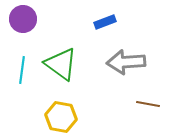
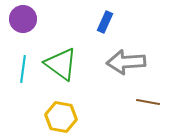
blue rectangle: rotated 45 degrees counterclockwise
cyan line: moved 1 px right, 1 px up
brown line: moved 2 px up
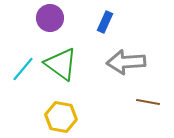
purple circle: moved 27 px right, 1 px up
cyan line: rotated 32 degrees clockwise
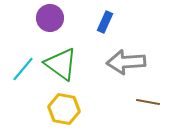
yellow hexagon: moved 3 px right, 8 px up
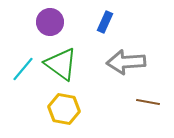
purple circle: moved 4 px down
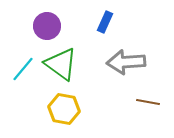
purple circle: moved 3 px left, 4 px down
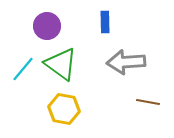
blue rectangle: rotated 25 degrees counterclockwise
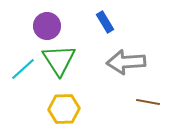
blue rectangle: rotated 30 degrees counterclockwise
green triangle: moved 2 px left, 4 px up; rotated 21 degrees clockwise
cyan line: rotated 8 degrees clockwise
yellow hexagon: rotated 12 degrees counterclockwise
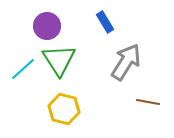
gray arrow: rotated 126 degrees clockwise
yellow hexagon: rotated 16 degrees clockwise
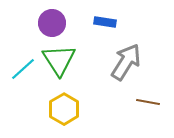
blue rectangle: rotated 50 degrees counterclockwise
purple circle: moved 5 px right, 3 px up
yellow hexagon: rotated 16 degrees clockwise
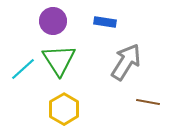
purple circle: moved 1 px right, 2 px up
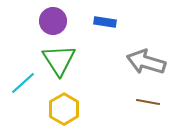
gray arrow: moved 20 px right; rotated 105 degrees counterclockwise
cyan line: moved 14 px down
